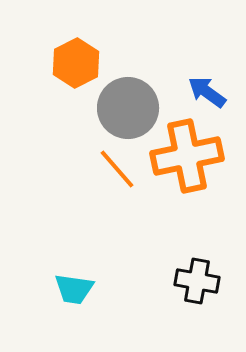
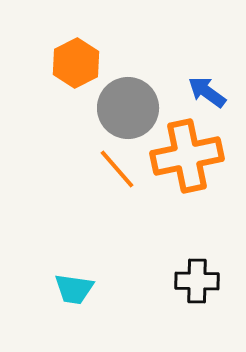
black cross: rotated 9 degrees counterclockwise
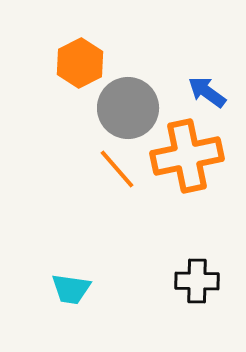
orange hexagon: moved 4 px right
cyan trapezoid: moved 3 px left
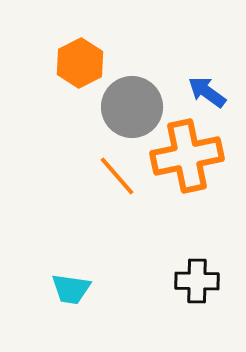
gray circle: moved 4 px right, 1 px up
orange line: moved 7 px down
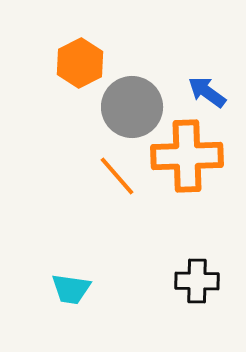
orange cross: rotated 10 degrees clockwise
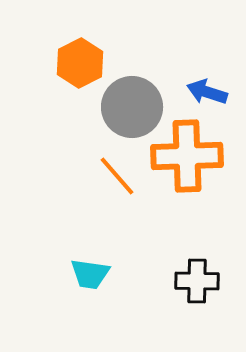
blue arrow: rotated 18 degrees counterclockwise
cyan trapezoid: moved 19 px right, 15 px up
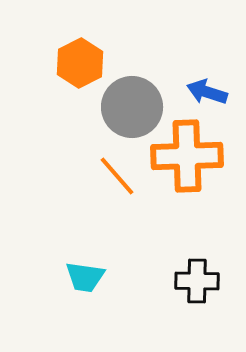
cyan trapezoid: moved 5 px left, 3 px down
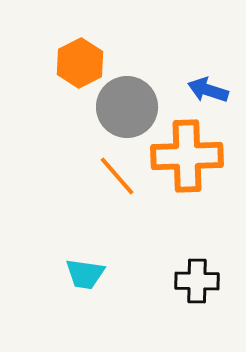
blue arrow: moved 1 px right, 2 px up
gray circle: moved 5 px left
cyan trapezoid: moved 3 px up
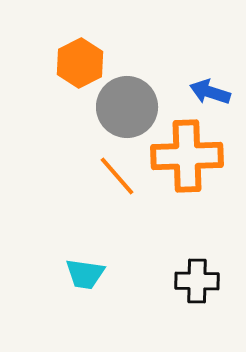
blue arrow: moved 2 px right, 2 px down
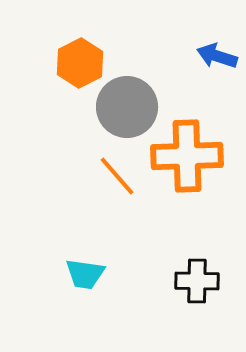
blue arrow: moved 7 px right, 36 px up
